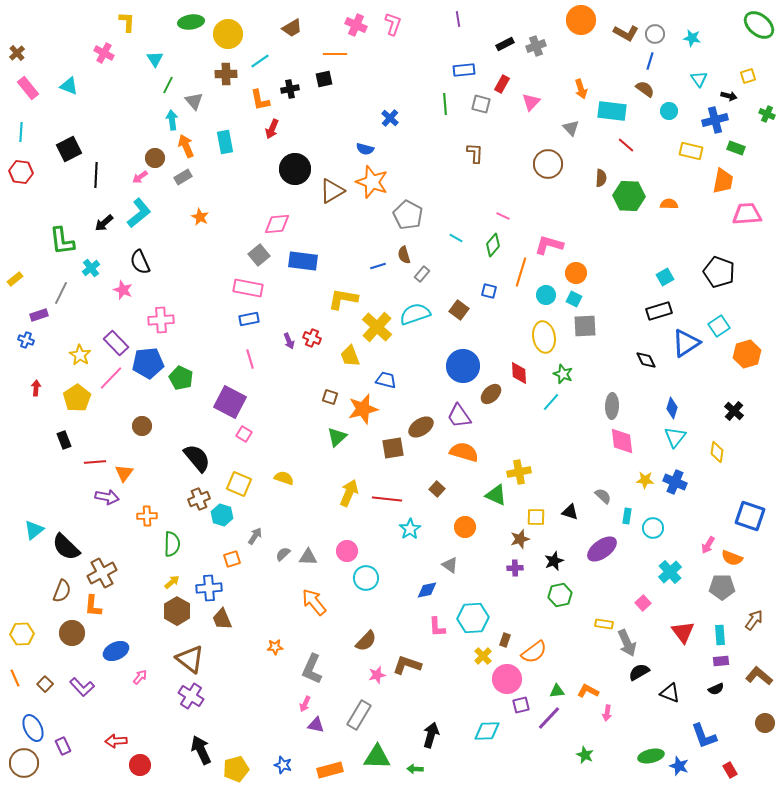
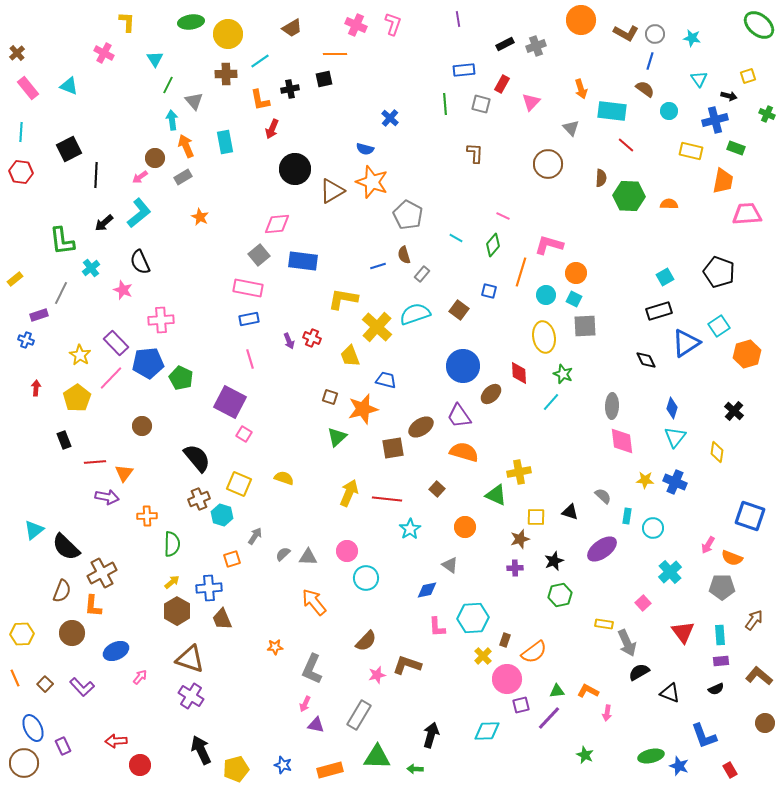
brown triangle at (190, 659): rotated 20 degrees counterclockwise
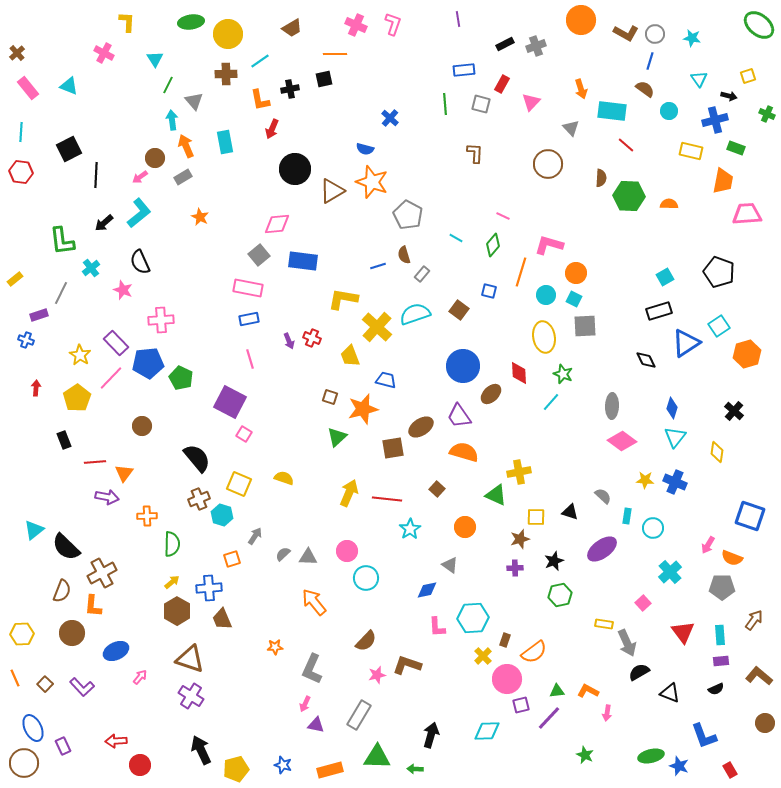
pink diamond at (622, 441): rotated 48 degrees counterclockwise
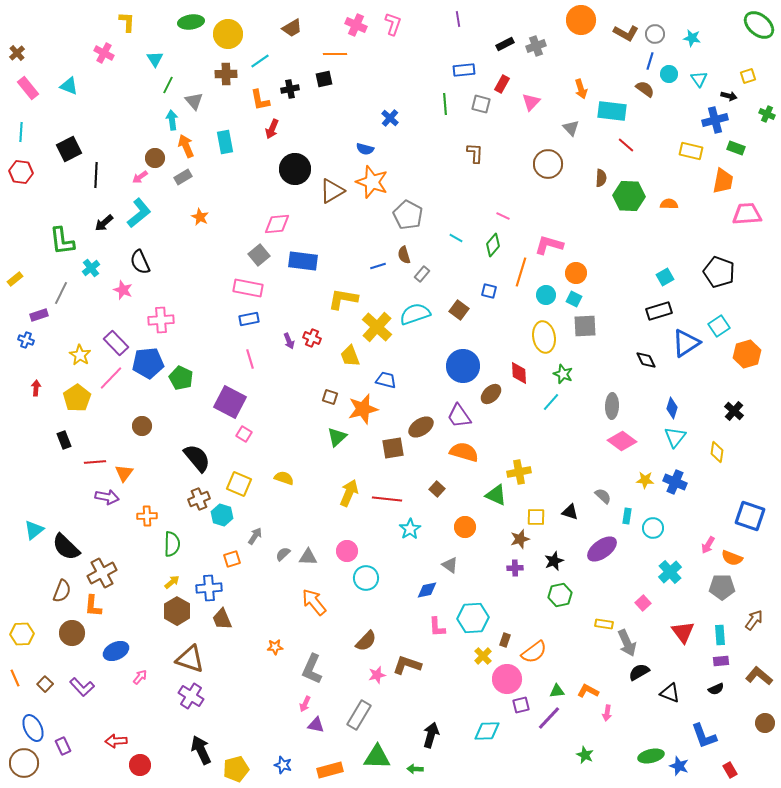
cyan circle at (669, 111): moved 37 px up
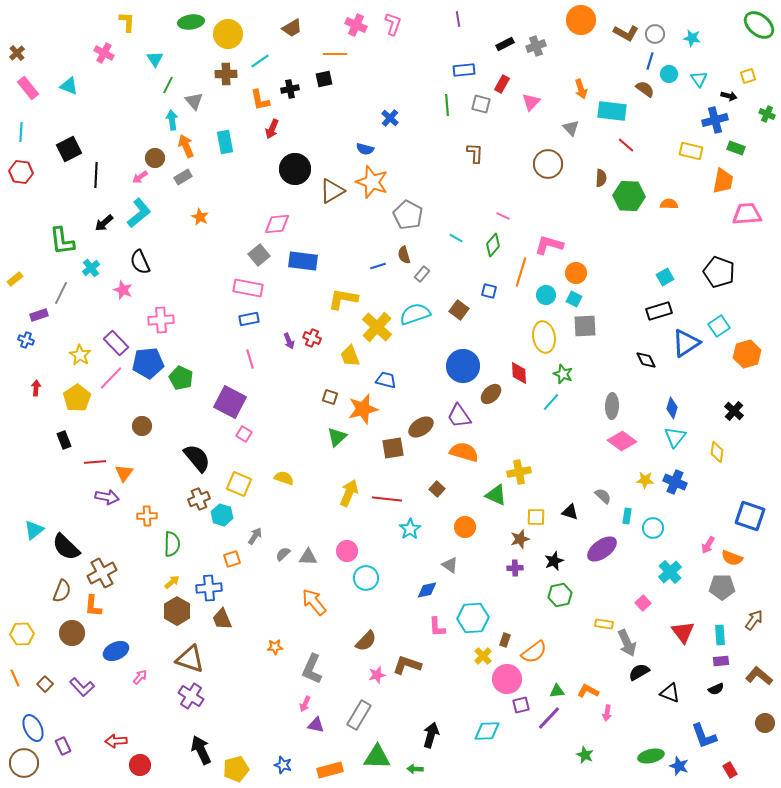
green line at (445, 104): moved 2 px right, 1 px down
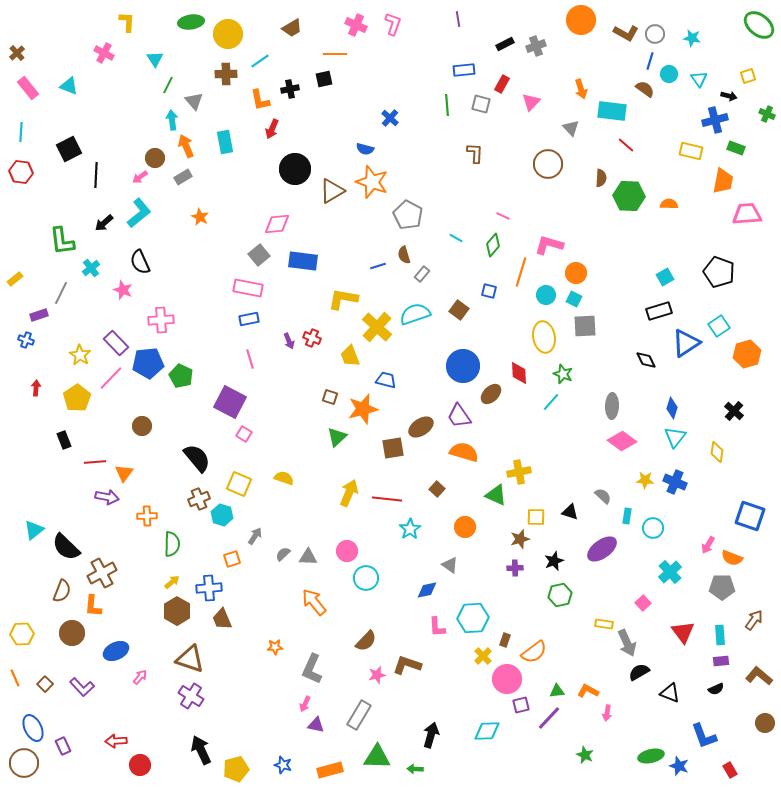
green pentagon at (181, 378): moved 2 px up
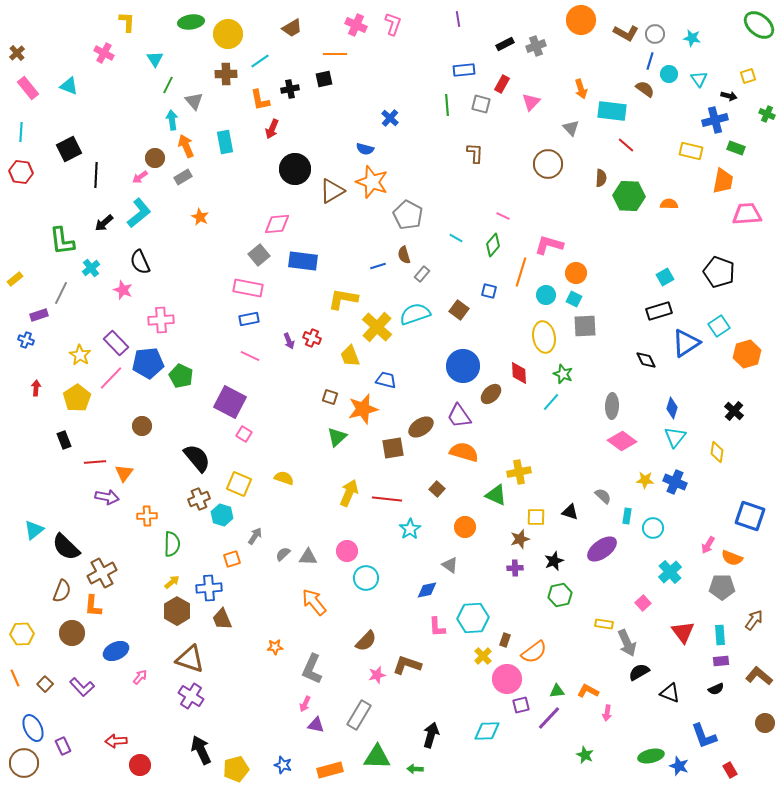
pink line at (250, 359): moved 3 px up; rotated 48 degrees counterclockwise
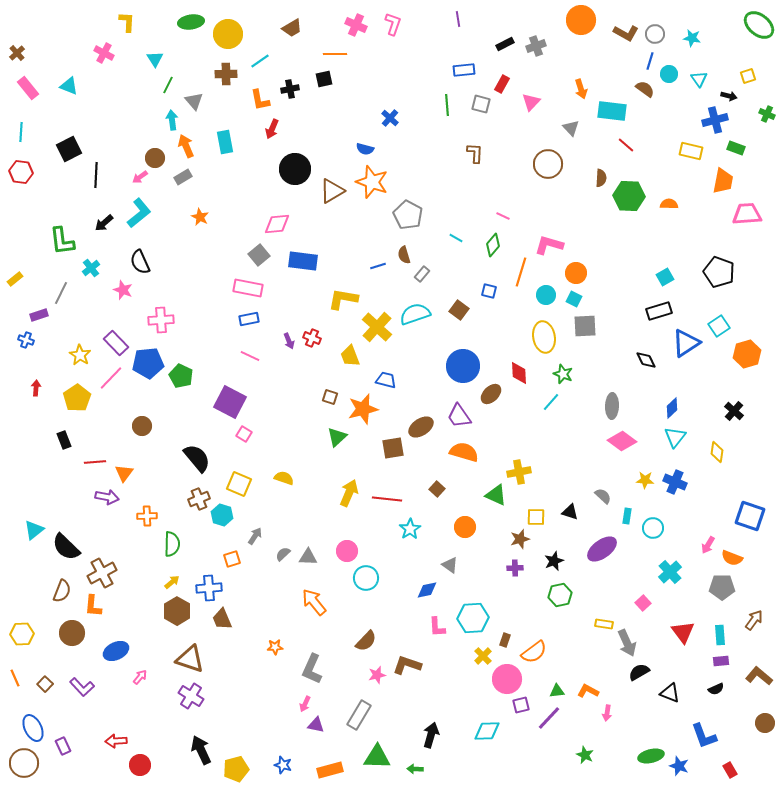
blue diamond at (672, 408): rotated 30 degrees clockwise
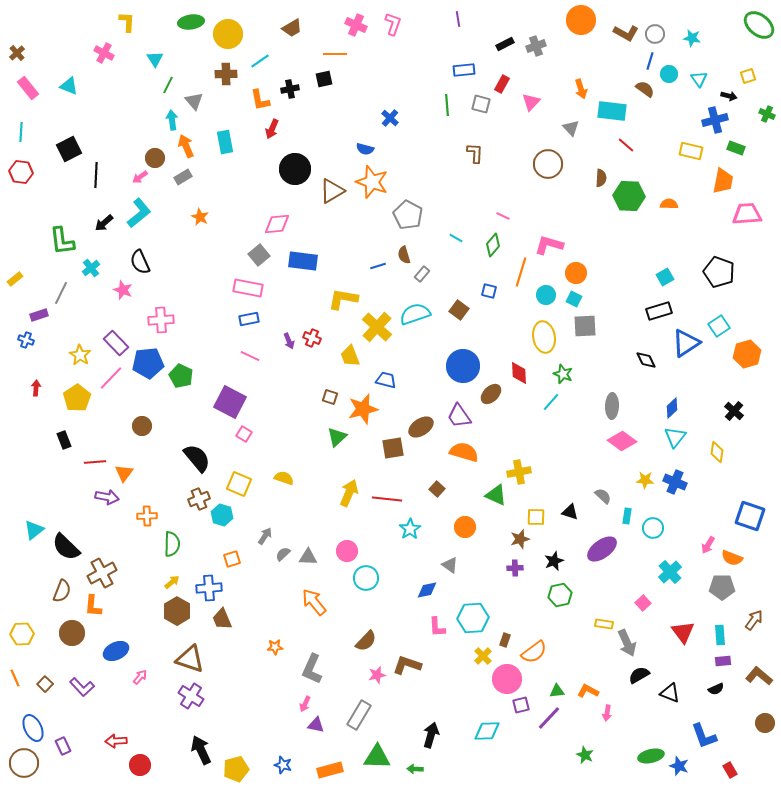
gray arrow at (255, 536): moved 10 px right
purple rectangle at (721, 661): moved 2 px right
black semicircle at (639, 672): moved 3 px down
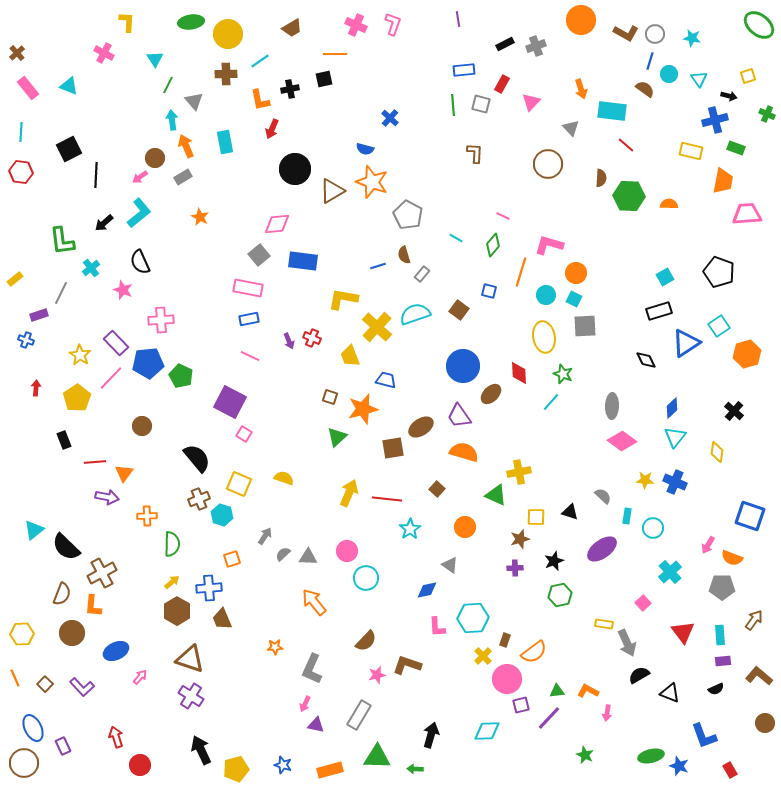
green line at (447, 105): moved 6 px right
brown semicircle at (62, 591): moved 3 px down
red arrow at (116, 741): moved 4 px up; rotated 75 degrees clockwise
